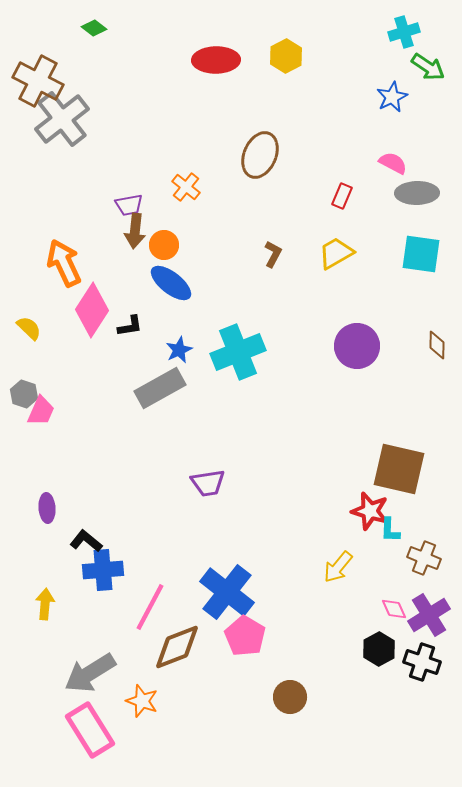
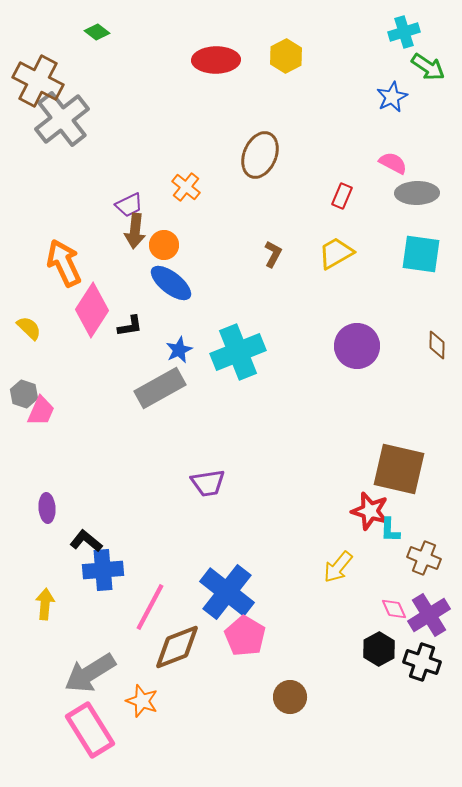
green diamond at (94, 28): moved 3 px right, 4 px down
purple trapezoid at (129, 205): rotated 16 degrees counterclockwise
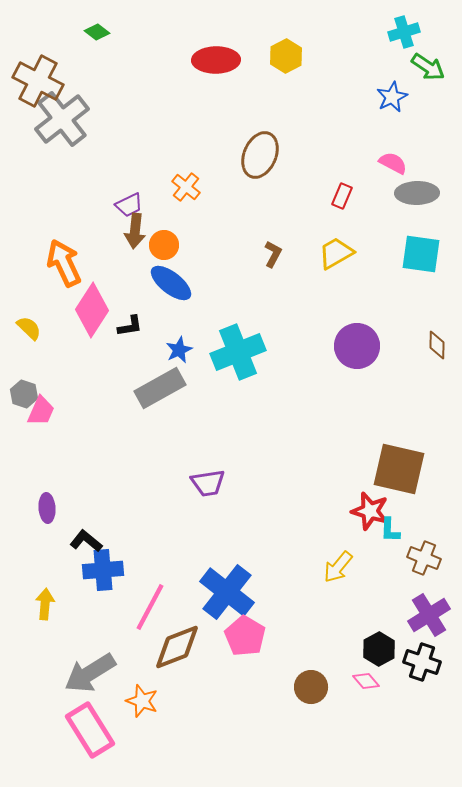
pink diamond at (394, 609): moved 28 px left, 72 px down; rotated 16 degrees counterclockwise
brown circle at (290, 697): moved 21 px right, 10 px up
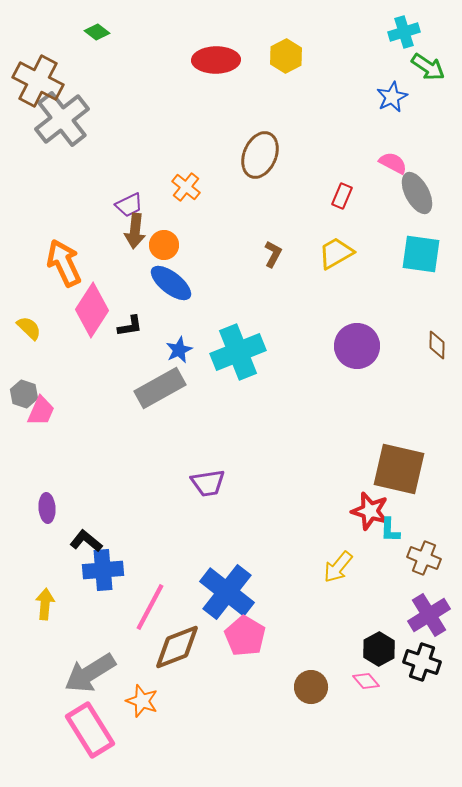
gray ellipse at (417, 193): rotated 63 degrees clockwise
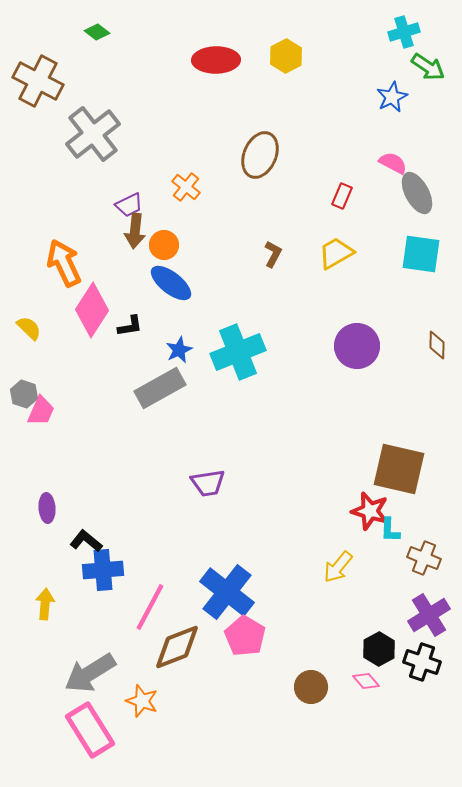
gray cross at (62, 119): moved 31 px right, 15 px down
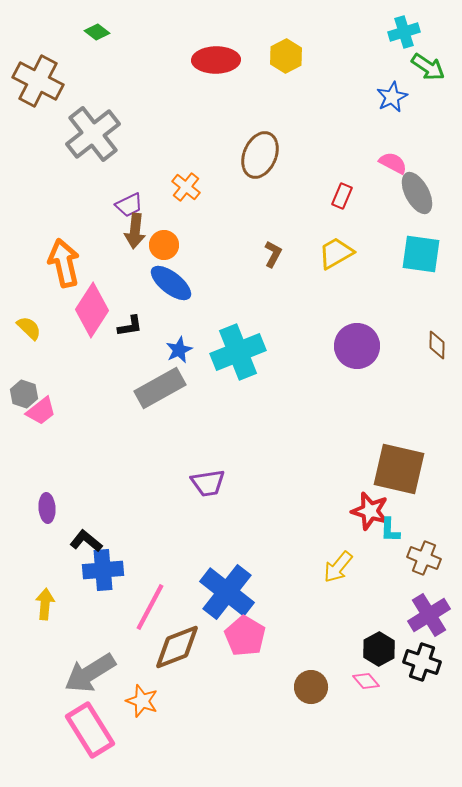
orange arrow at (64, 263): rotated 12 degrees clockwise
pink trapezoid at (41, 411): rotated 28 degrees clockwise
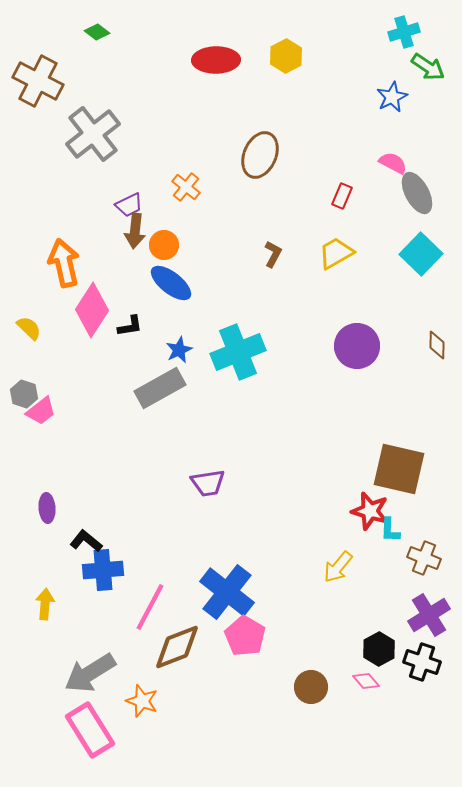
cyan square at (421, 254): rotated 36 degrees clockwise
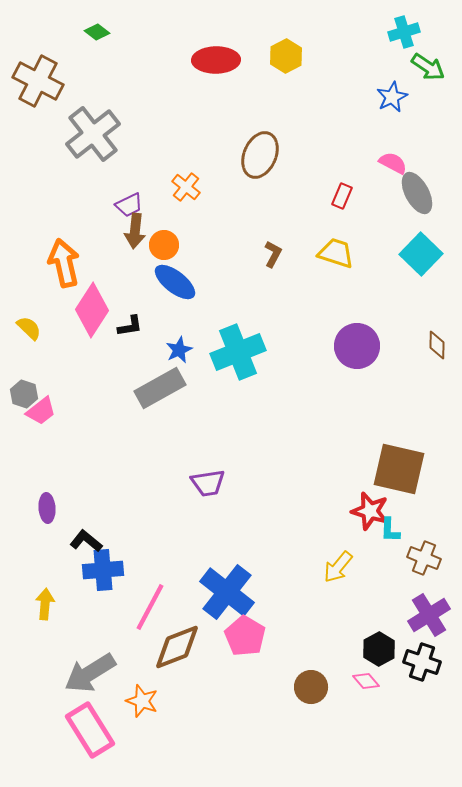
yellow trapezoid at (336, 253): rotated 48 degrees clockwise
blue ellipse at (171, 283): moved 4 px right, 1 px up
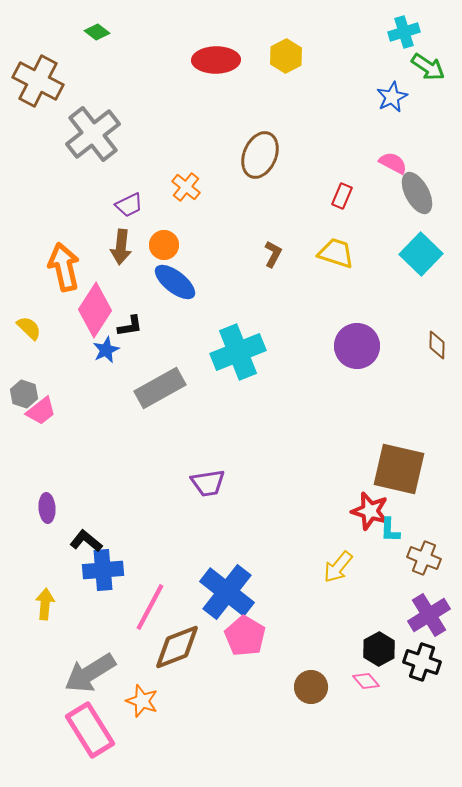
brown arrow at (135, 231): moved 14 px left, 16 px down
orange arrow at (64, 263): moved 4 px down
pink diamond at (92, 310): moved 3 px right
blue star at (179, 350): moved 73 px left
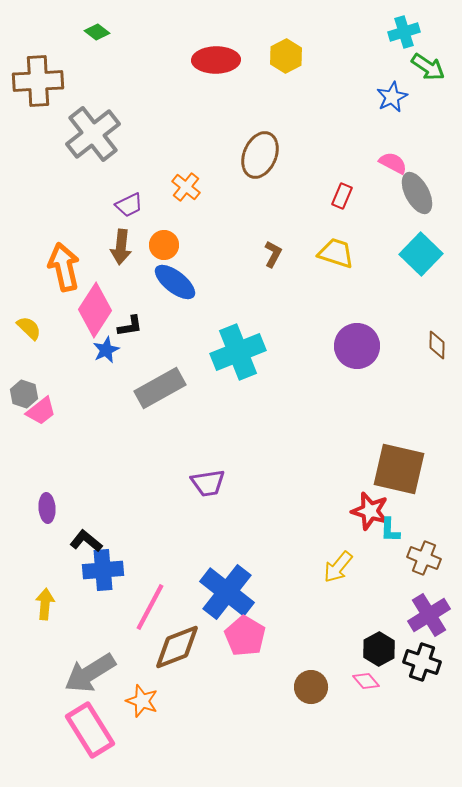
brown cross at (38, 81): rotated 30 degrees counterclockwise
